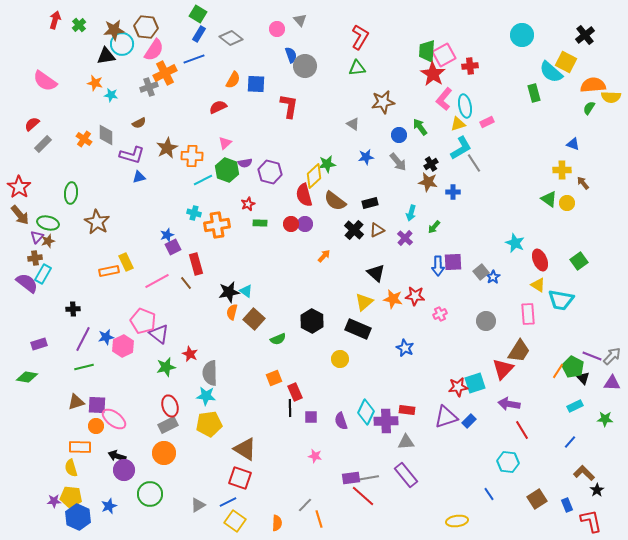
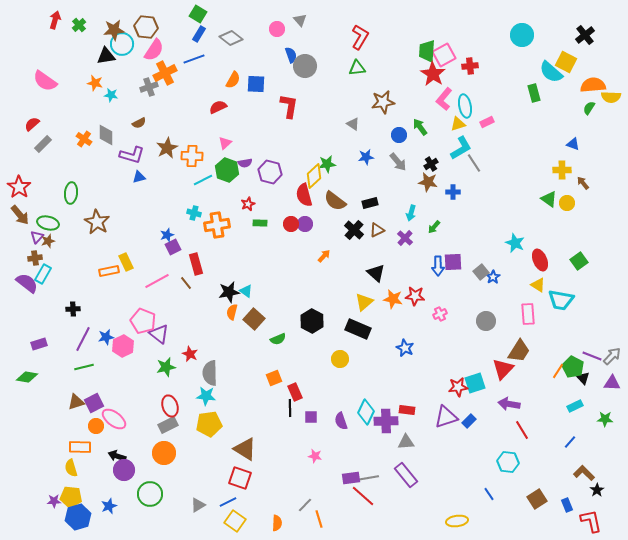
purple square at (97, 405): moved 3 px left, 2 px up; rotated 30 degrees counterclockwise
blue hexagon at (78, 517): rotated 20 degrees clockwise
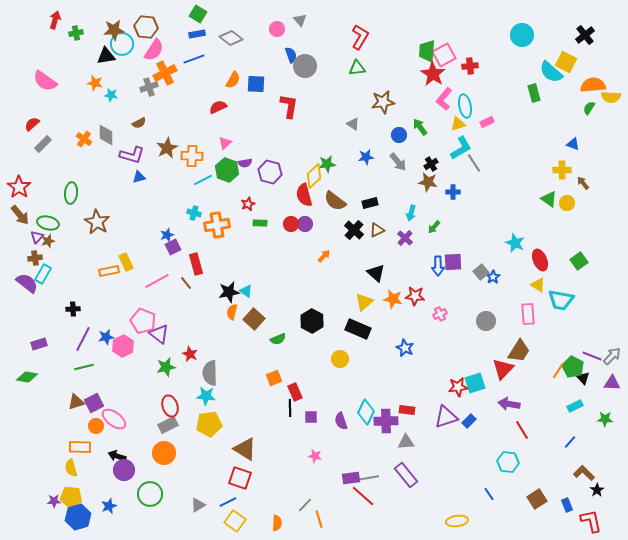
green cross at (79, 25): moved 3 px left, 8 px down; rotated 32 degrees clockwise
blue rectangle at (199, 34): moved 2 px left; rotated 49 degrees clockwise
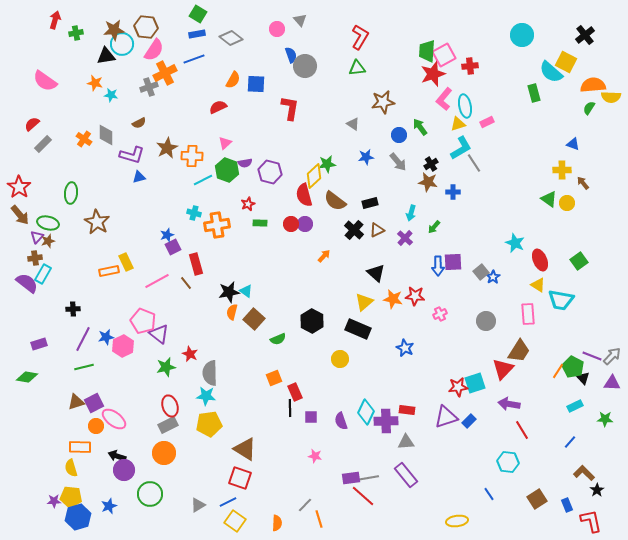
red star at (433, 74): rotated 20 degrees clockwise
red L-shape at (289, 106): moved 1 px right, 2 px down
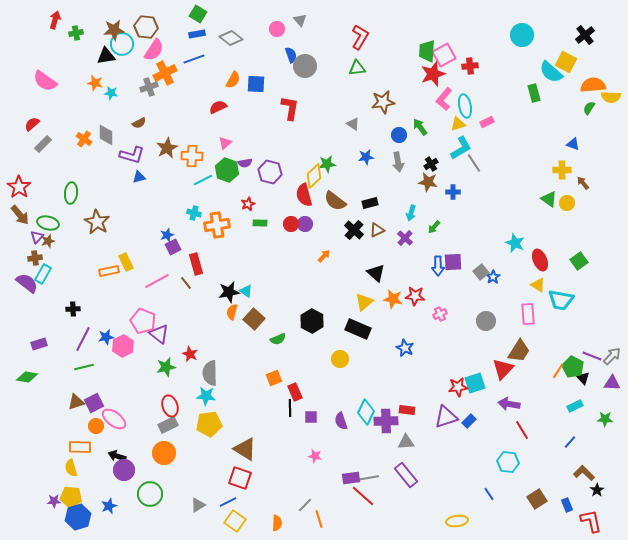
cyan star at (111, 95): moved 2 px up
gray arrow at (398, 162): rotated 30 degrees clockwise
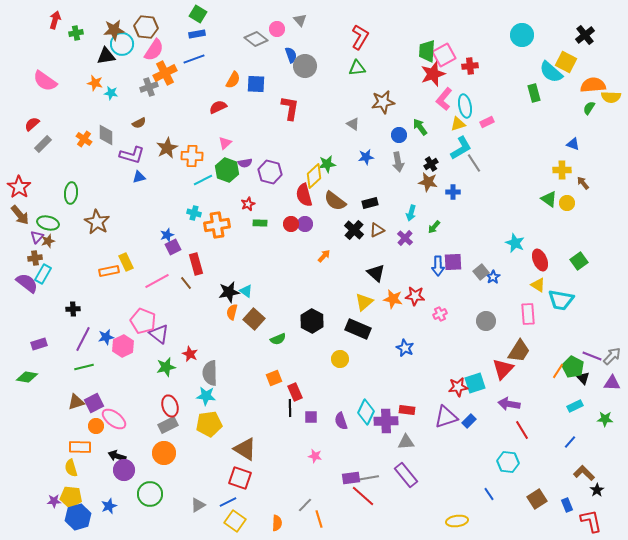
gray diamond at (231, 38): moved 25 px right, 1 px down
